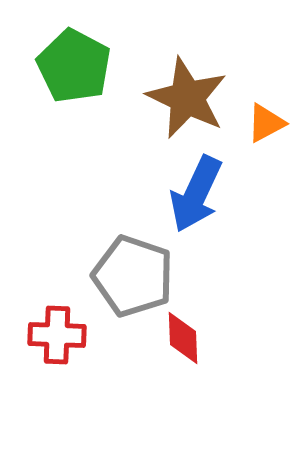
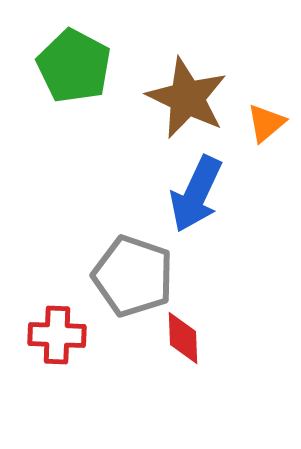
orange triangle: rotated 12 degrees counterclockwise
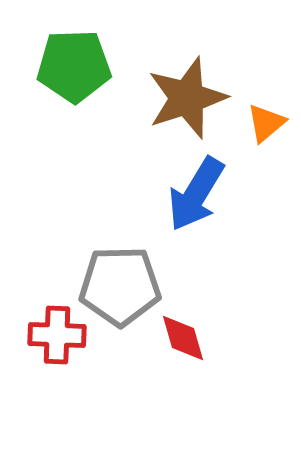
green pentagon: rotated 30 degrees counterclockwise
brown star: rotated 28 degrees clockwise
blue arrow: rotated 6 degrees clockwise
gray pentagon: moved 13 px left, 10 px down; rotated 20 degrees counterclockwise
red diamond: rotated 14 degrees counterclockwise
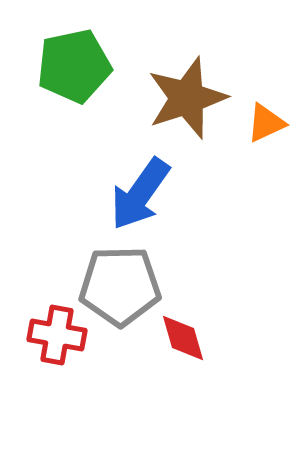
green pentagon: rotated 10 degrees counterclockwise
orange triangle: rotated 15 degrees clockwise
blue arrow: moved 56 px left; rotated 4 degrees clockwise
red cross: rotated 8 degrees clockwise
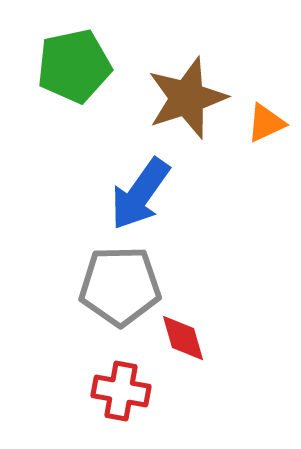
red cross: moved 64 px right, 56 px down
